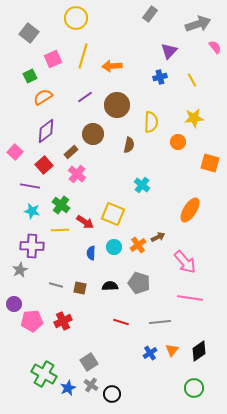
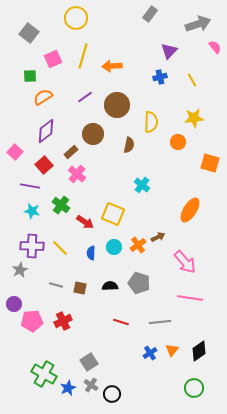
green square at (30, 76): rotated 24 degrees clockwise
yellow line at (60, 230): moved 18 px down; rotated 48 degrees clockwise
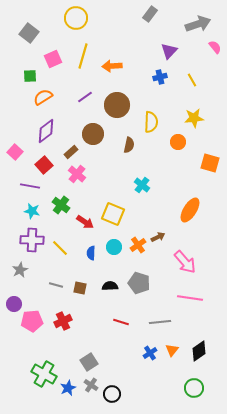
purple cross at (32, 246): moved 6 px up
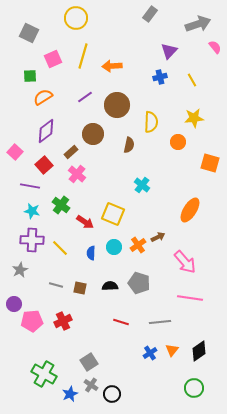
gray square at (29, 33): rotated 12 degrees counterclockwise
blue star at (68, 388): moved 2 px right, 6 px down
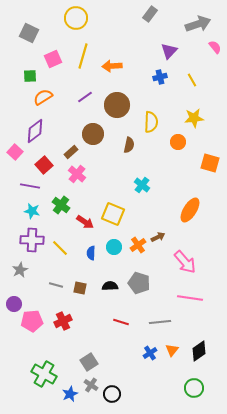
purple diamond at (46, 131): moved 11 px left
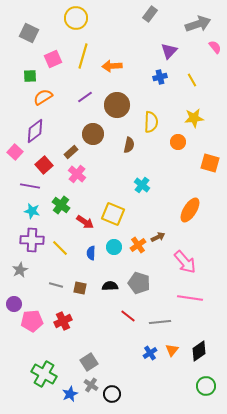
red line at (121, 322): moved 7 px right, 6 px up; rotated 21 degrees clockwise
green circle at (194, 388): moved 12 px right, 2 px up
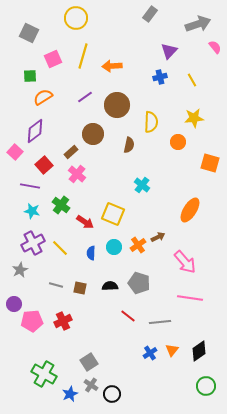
purple cross at (32, 240): moved 1 px right, 3 px down; rotated 30 degrees counterclockwise
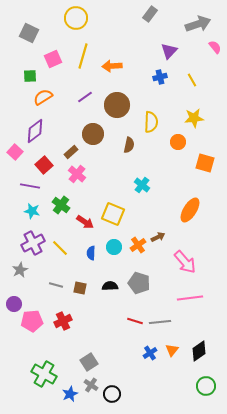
orange square at (210, 163): moved 5 px left
pink line at (190, 298): rotated 15 degrees counterclockwise
red line at (128, 316): moved 7 px right, 5 px down; rotated 21 degrees counterclockwise
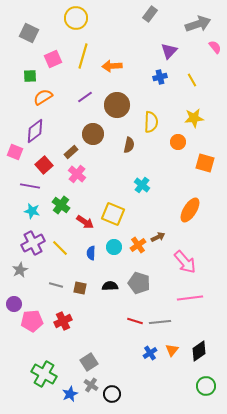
pink square at (15, 152): rotated 21 degrees counterclockwise
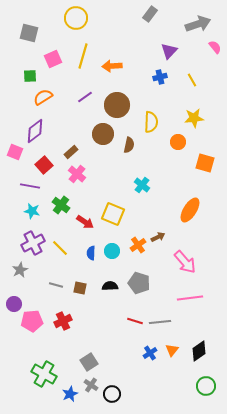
gray square at (29, 33): rotated 12 degrees counterclockwise
brown circle at (93, 134): moved 10 px right
cyan circle at (114, 247): moved 2 px left, 4 px down
